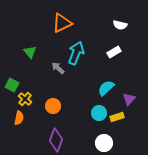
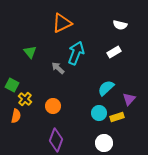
orange semicircle: moved 3 px left, 2 px up
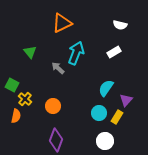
cyan semicircle: rotated 12 degrees counterclockwise
purple triangle: moved 3 px left, 1 px down
yellow rectangle: rotated 40 degrees counterclockwise
white circle: moved 1 px right, 2 px up
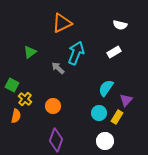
green triangle: rotated 32 degrees clockwise
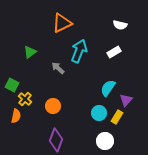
cyan arrow: moved 3 px right, 2 px up
cyan semicircle: moved 2 px right
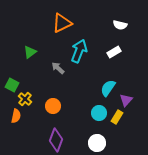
white circle: moved 8 px left, 2 px down
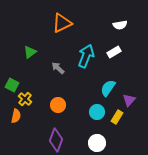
white semicircle: rotated 24 degrees counterclockwise
cyan arrow: moved 7 px right, 5 px down
purple triangle: moved 3 px right
orange circle: moved 5 px right, 1 px up
cyan circle: moved 2 px left, 1 px up
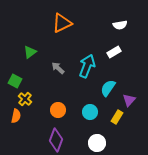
cyan arrow: moved 1 px right, 10 px down
green square: moved 3 px right, 4 px up
orange circle: moved 5 px down
cyan circle: moved 7 px left
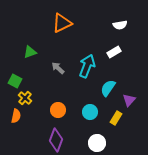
green triangle: rotated 16 degrees clockwise
yellow cross: moved 1 px up
yellow rectangle: moved 1 px left, 1 px down
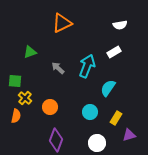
green square: rotated 24 degrees counterclockwise
purple triangle: moved 35 px down; rotated 32 degrees clockwise
orange circle: moved 8 px left, 3 px up
